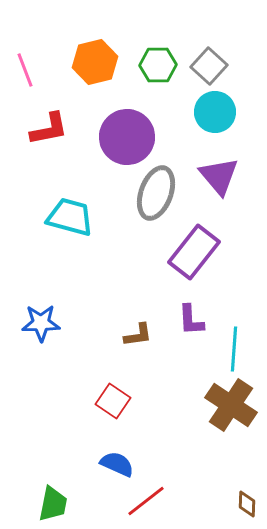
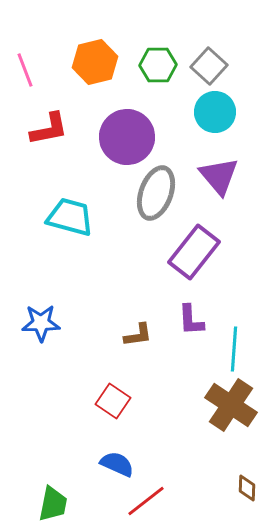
brown diamond: moved 16 px up
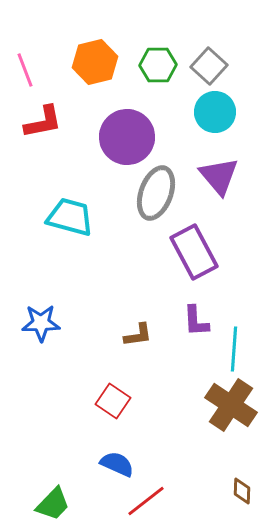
red L-shape: moved 6 px left, 7 px up
purple rectangle: rotated 66 degrees counterclockwise
purple L-shape: moved 5 px right, 1 px down
brown diamond: moved 5 px left, 3 px down
green trapezoid: rotated 33 degrees clockwise
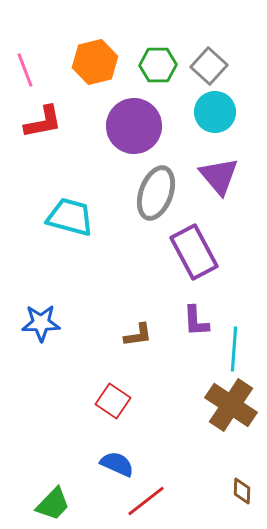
purple circle: moved 7 px right, 11 px up
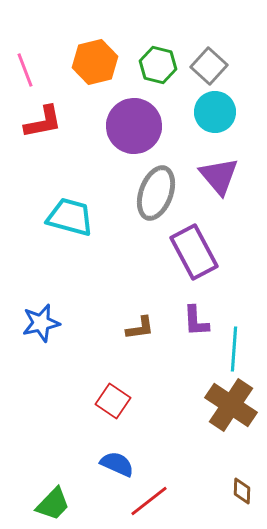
green hexagon: rotated 15 degrees clockwise
blue star: rotated 12 degrees counterclockwise
brown L-shape: moved 2 px right, 7 px up
red line: moved 3 px right
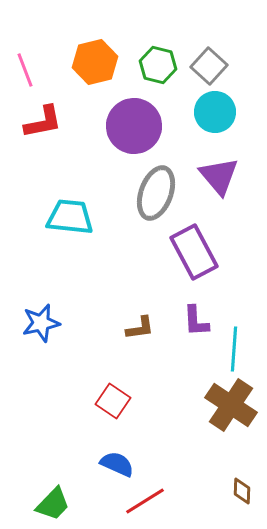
cyan trapezoid: rotated 9 degrees counterclockwise
red line: moved 4 px left; rotated 6 degrees clockwise
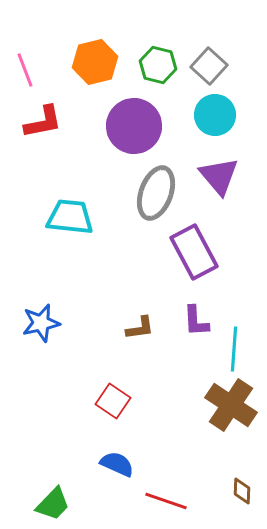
cyan circle: moved 3 px down
red line: moved 21 px right; rotated 51 degrees clockwise
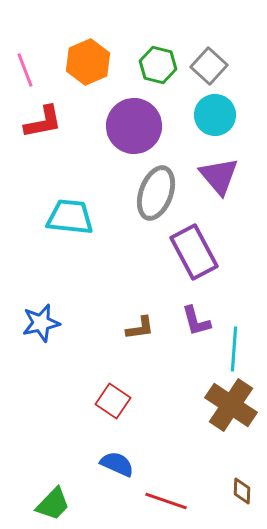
orange hexagon: moved 7 px left; rotated 9 degrees counterclockwise
purple L-shape: rotated 12 degrees counterclockwise
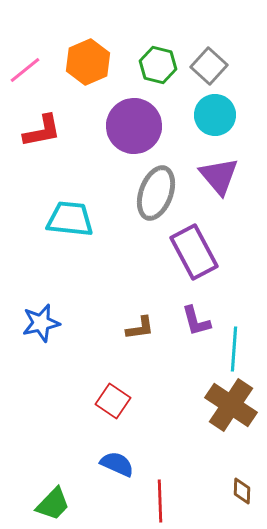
pink line: rotated 72 degrees clockwise
red L-shape: moved 1 px left, 9 px down
cyan trapezoid: moved 2 px down
red line: moved 6 px left; rotated 69 degrees clockwise
